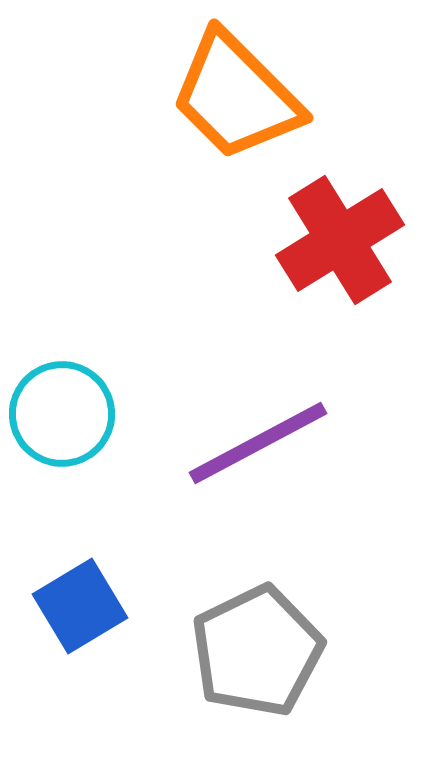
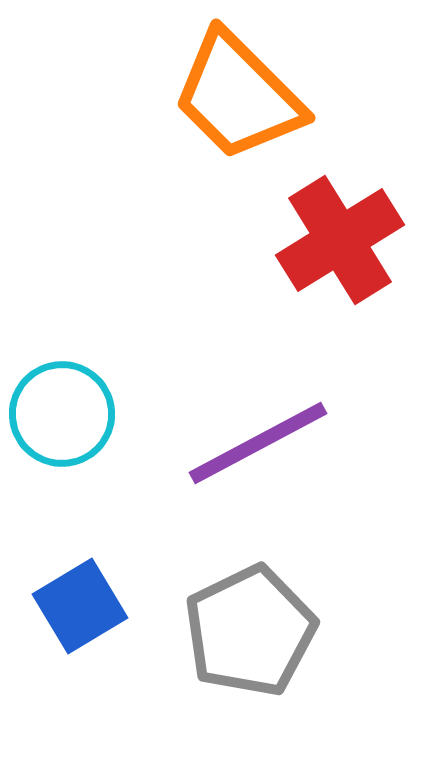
orange trapezoid: moved 2 px right
gray pentagon: moved 7 px left, 20 px up
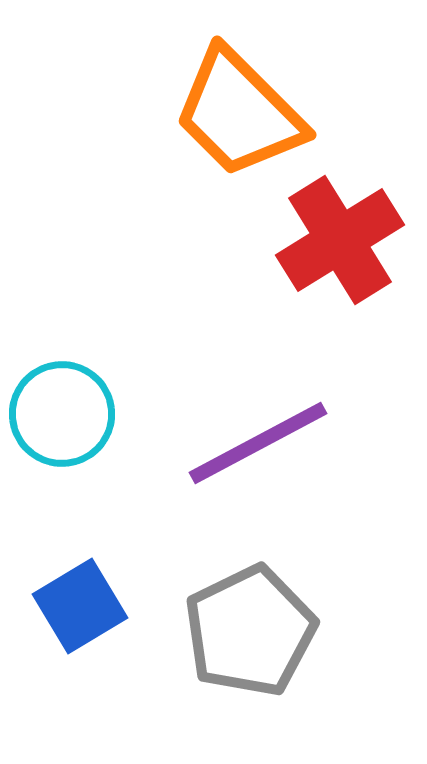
orange trapezoid: moved 1 px right, 17 px down
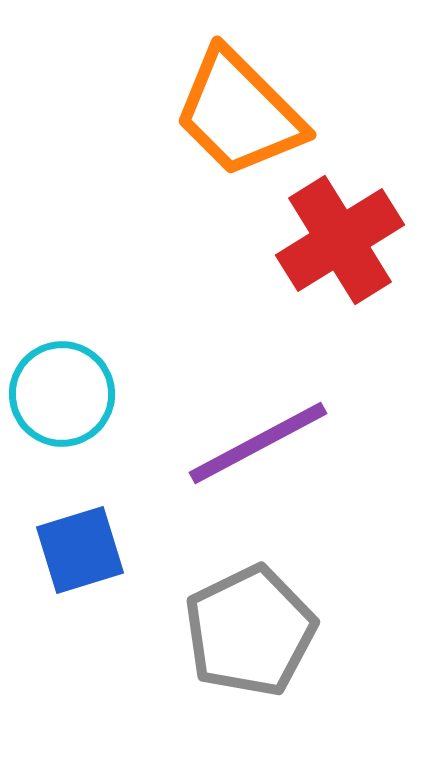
cyan circle: moved 20 px up
blue square: moved 56 px up; rotated 14 degrees clockwise
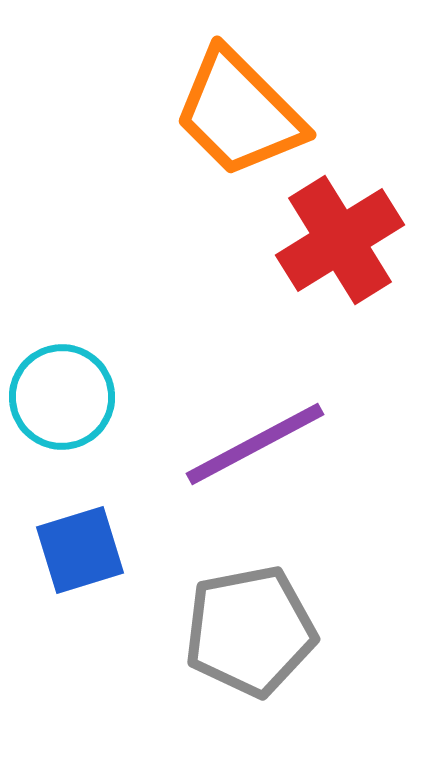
cyan circle: moved 3 px down
purple line: moved 3 px left, 1 px down
gray pentagon: rotated 15 degrees clockwise
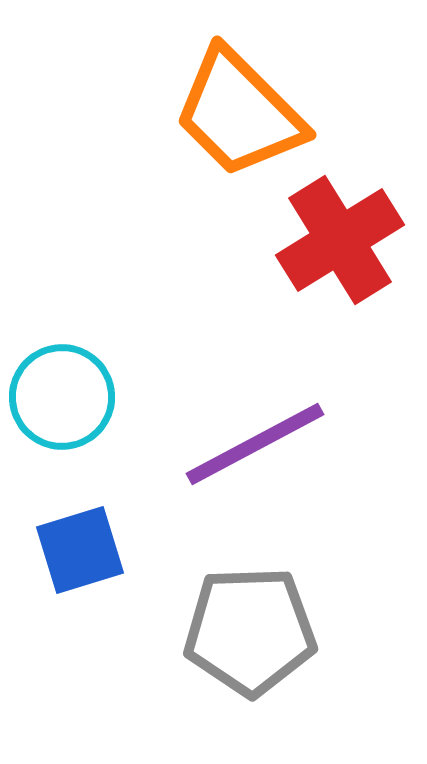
gray pentagon: rotated 9 degrees clockwise
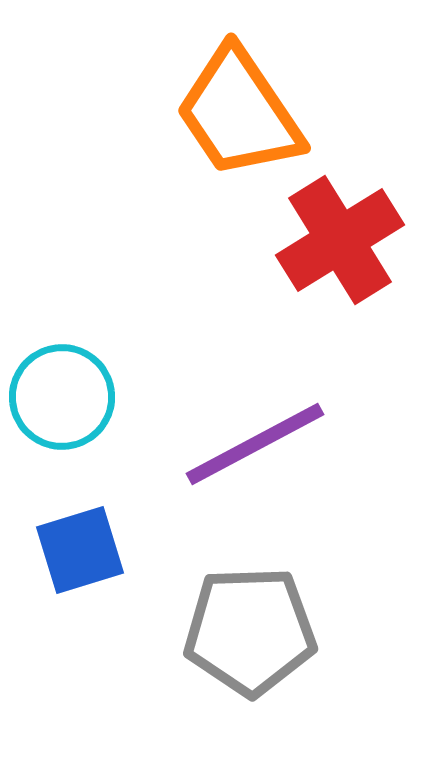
orange trapezoid: rotated 11 degrees clockwise
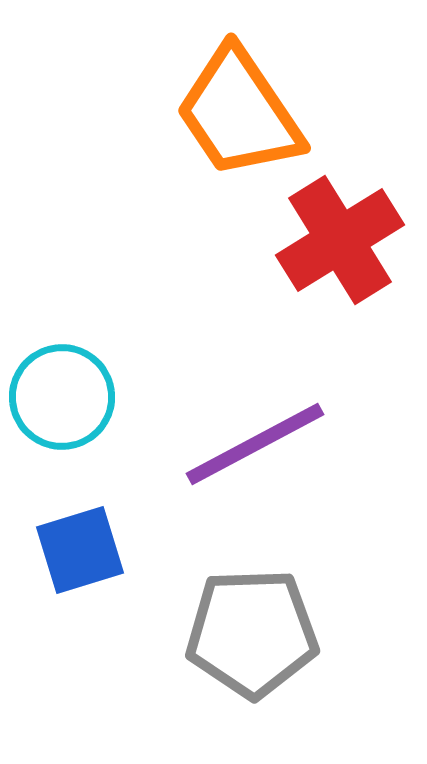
gray pentagon: moved 2 px right, 2 px down
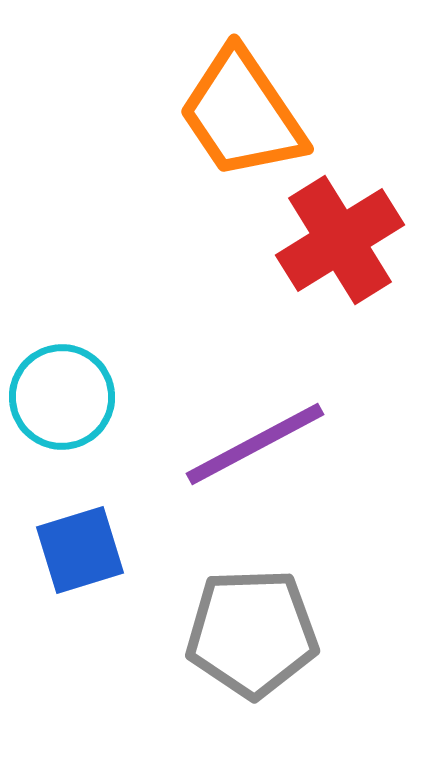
orange trapezoid: moved 3 px right, 1 px down
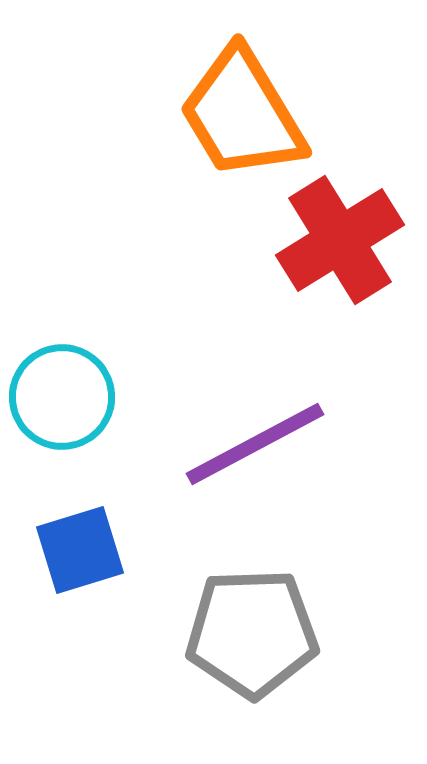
orange trapezoid: rotated 3 degrees clockwise
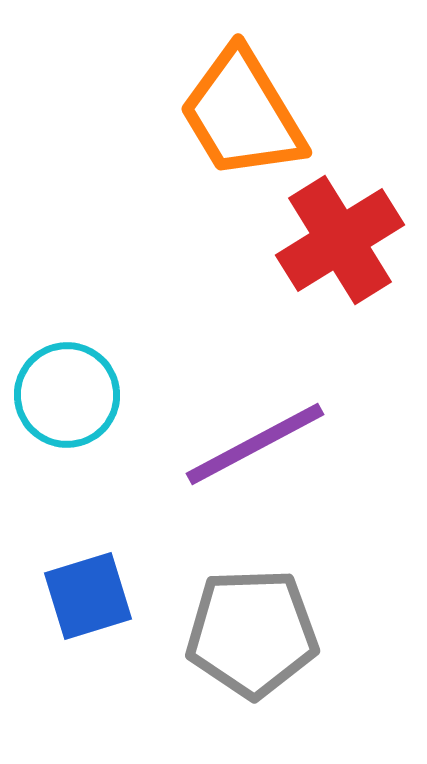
cyan circle: moved 5 px right, 2 px up
blue square: moved 8 px right, 46 px down
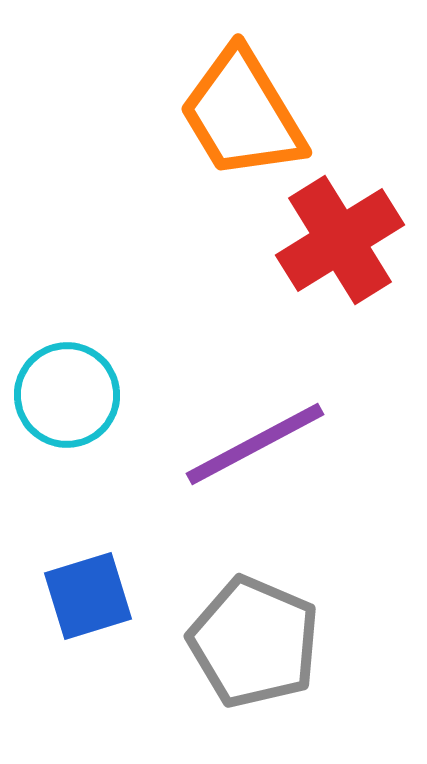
gray pentagon: moved 2 px right, 9 px down; rotated 25 degrees clockwise
